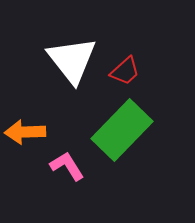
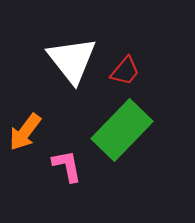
red trapezoid: rotated 8 degrees counterclockwise
orange arrow: rotated 51 degrees counterclockwise
pink L-shape: rotated 21 degrees clockwise
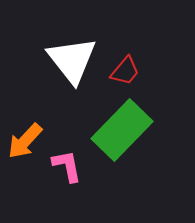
orange arrow: moved 9 px down; rotated 6 degrees clockwise
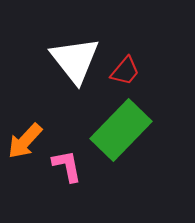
white triangle: moved 3 px right
green rectangle: moved 1 px left
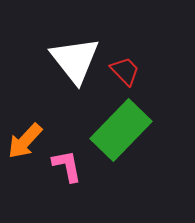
red trapezoid: rotated 84 degrees counterclockwise
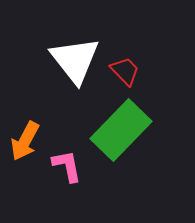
orange arrow: rotated 15 degrees counterclockwise
